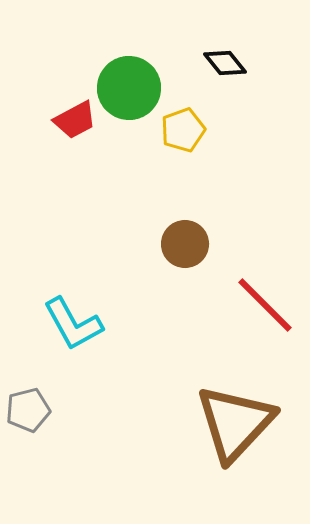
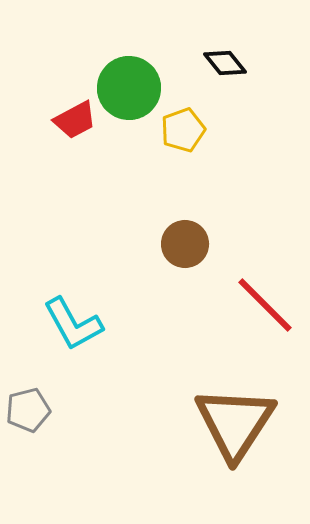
brown triangle: rotated 10 degrees counterclockwise
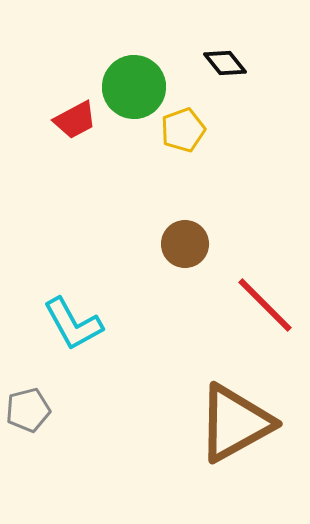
green circle: moved 5 px right, 1 px up
brown triangle: rotated 28 degrees clockwise
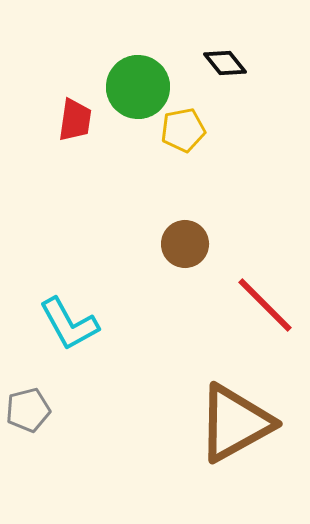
green circle: moved 4 px right
red trapezoid: rotated 54 degrees counterclockwise
yellow pentagon: rotated 9 degrees clockwise
cyan L-shape: moved 4 px left
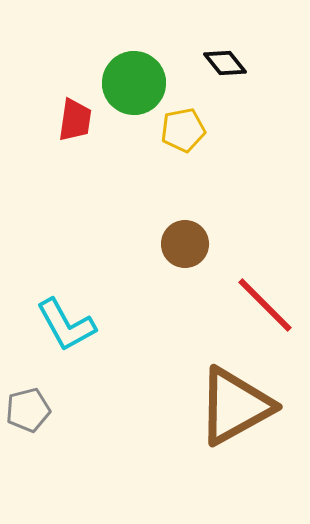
green circle: moved 4 px left, 4 px up
cyan L-shape: moved 3 px left, 1 px down
brown triangle: moved 17 px up
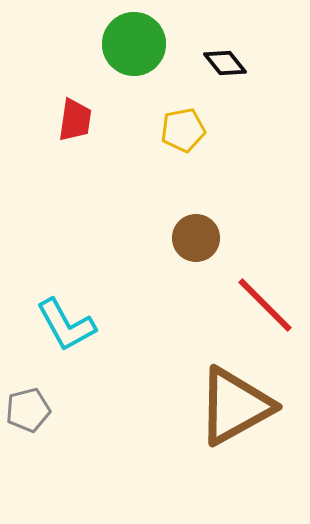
green circle: moved 39 px up
brown circle: moved 11 px right, 6 px up
